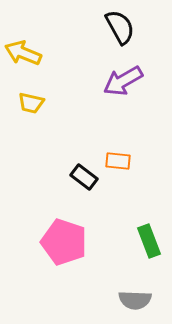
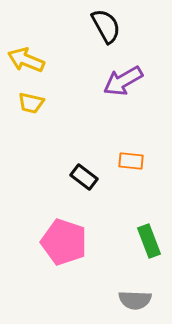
black semicircle: moved 14 px left, 1 px up
yellow arrow: moved 3 px right, 7 px down
orange rectangle: moved 13 px right
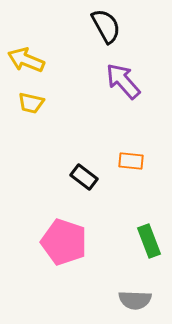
purple arrow: rotated 78 degrees clockwise
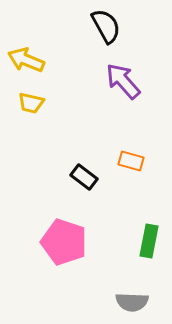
orange rectangle: rotated 10 degrees clockwise
green rectangle: rotated 32 degrees clockwise
gray semicircle: moved 3 px left, 2 px down
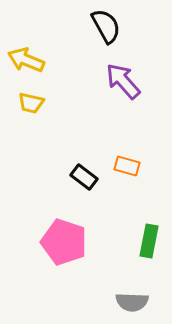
orange rectangle: moved 4 px left, 5 px down
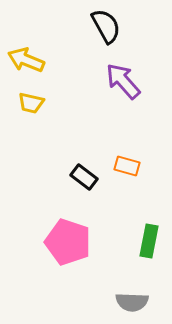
pink pentagon: moved 4 px right
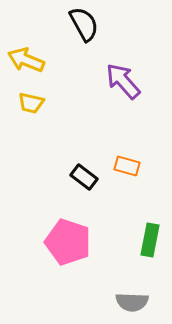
black semicircle: moved 22 px left, 2 px up
green rectangle: moved 1 px right, 1 px up
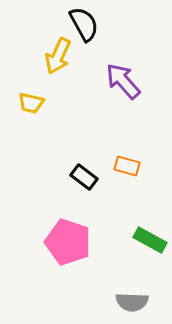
yellow arrow: moved 32 px right, 4 px up; rotated 87 degrees counterclockwise
green rectangle: rotated 72 degrees counterclockwise
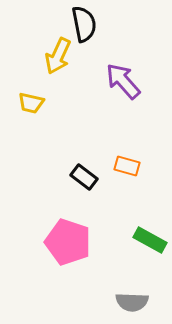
black semicircle: rotated 18 degrees clockwise
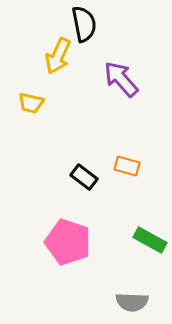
purple arrow: moved 2 px left, 2 px up
